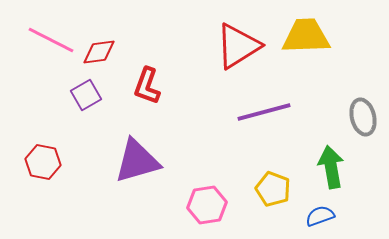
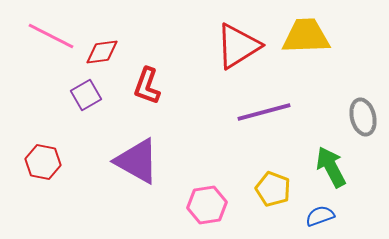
pink line: moved 4 px up
red diamond: moved 3 px right
purple triangle: rotated 45 degrees clockwise
green arrow: rotated 18 degrees counterclockwise
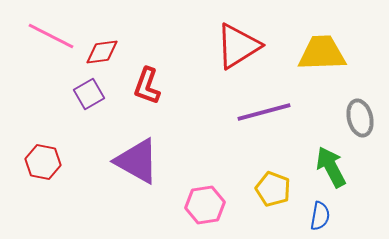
yellow trapezoid: moved 16 px right, 17 px down
purple square: moved 3 px right, 1 px up
gray ellipse: moved 3 px left, 1 px down
pink hexagon: moved 2 px left
blue semicircle: rotated 120 degrees clockwise
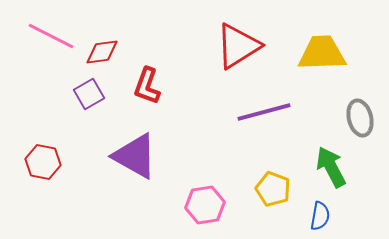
purple triangle: moved 2 px left, 5 px up
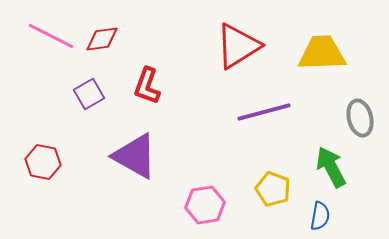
red diamond: moved 13 px up
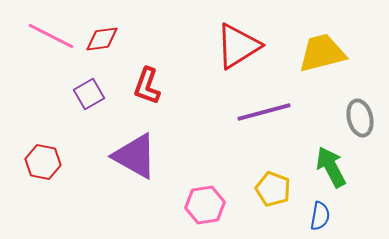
yellow trapezoid: rotated 12 degrees counterclockwise
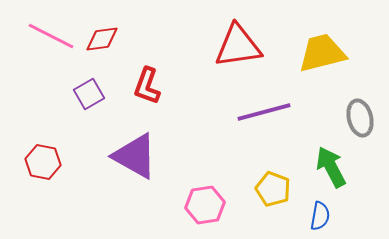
red triangle: rotated 24 degrees clockwise
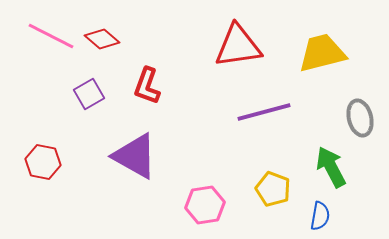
red diamond: rotated 48 degrees clockwise
